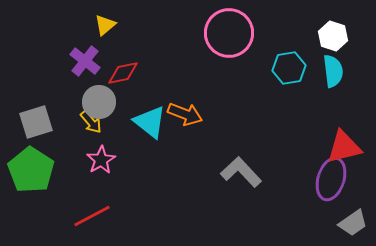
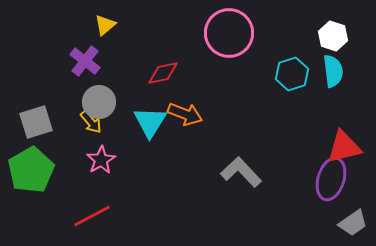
cyan hexagon: moved 3 px right, 6 px down; rotated 8 degrees counterclockwise
red diamond: moved 40 px right
cyan triangle: rotated 24 degrees clockwise
green pentagon: rotated 9 degrees clockwise
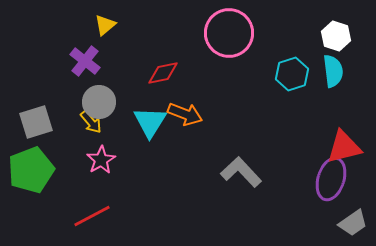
white hexagon: moved 3 px right
green pentagon: rotated 9 degrees clockwise
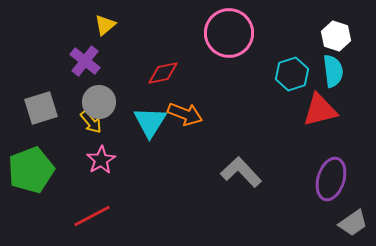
gray square: moved 5 px right, 14 px up
red triangle: moved 24 px left, 37 px up
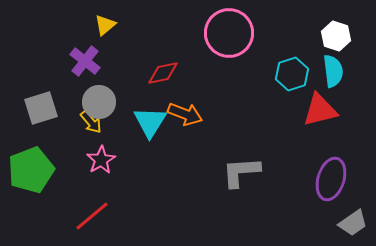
gray L-shape: rotated 51 degrees counterclockwise
red line: rotated 12 degrees counterclockwise
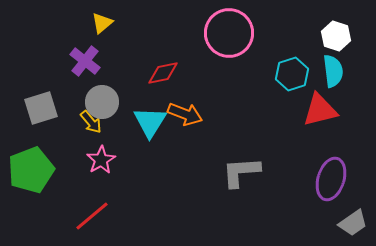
yellow triangle: moved 3 px left, 2 px up
gray circle: moved 3 px right
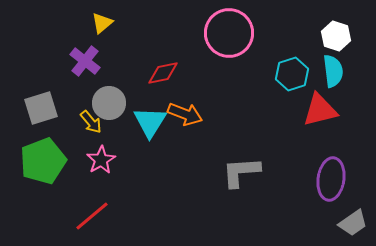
gray circle: moved 7 px right, 1 px down
green pentagon: moved 12 px right, 9 px up
purple ellipse: rotated 9 degrees counterclockwise
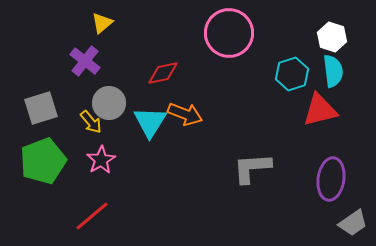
white hexagon: moved 4 px left, 1 px down
gray L-shape: moved 11 px right, 4 px up
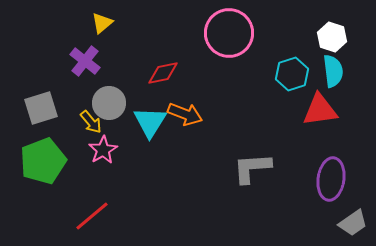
red triangle: rotated 6 degrees clockwise
pink star: moved 2 px right, 10 px up
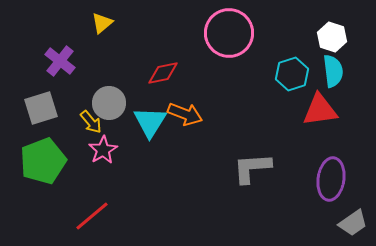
purple cross: moved 25 px left
